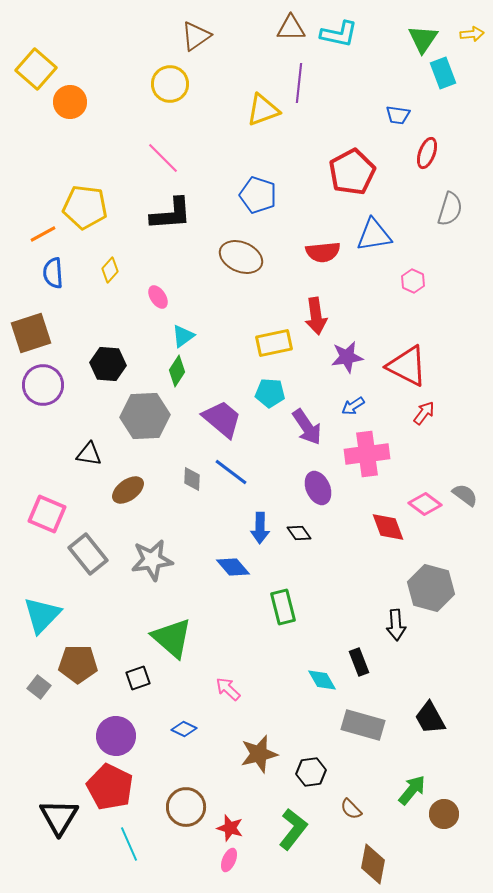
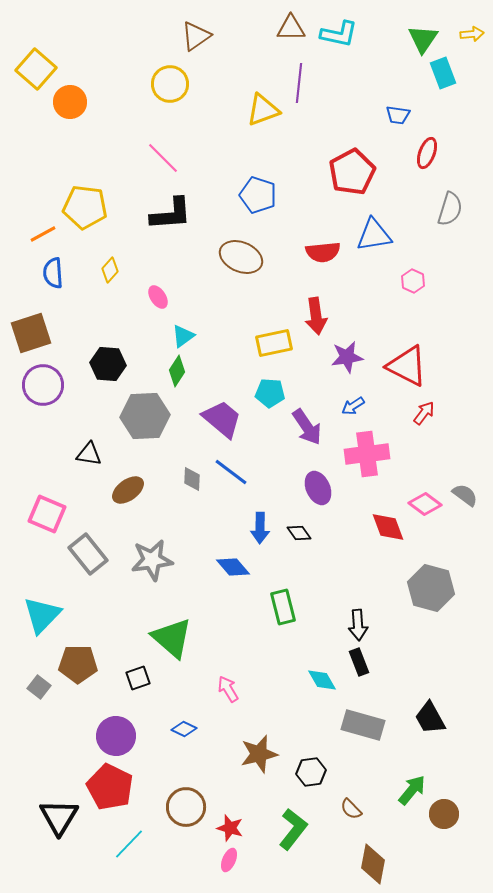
black arrow at (396, 625): moved 38 px left
pink arrow at (228, 689): rotated 16 degrees clockwise
cyan line at (129, 844): rotated 68 degrees clockwise
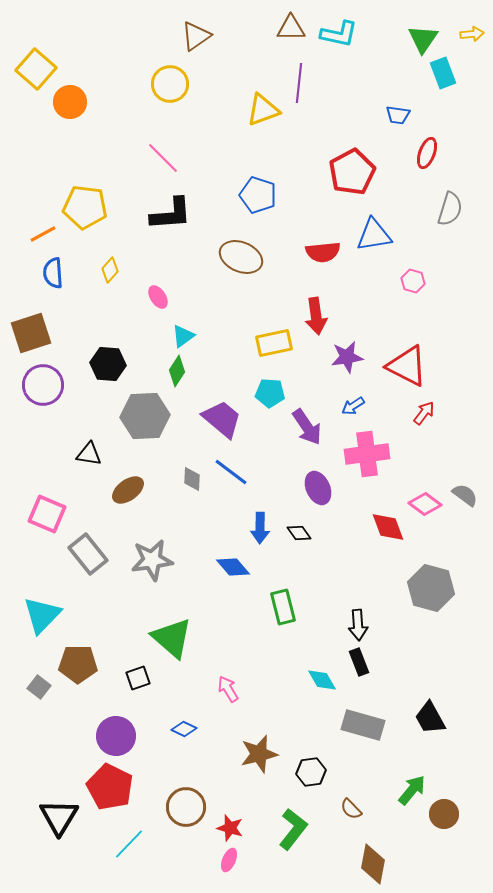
pink hexagon at (413, 281): rotated 10 degrees counterclockwise
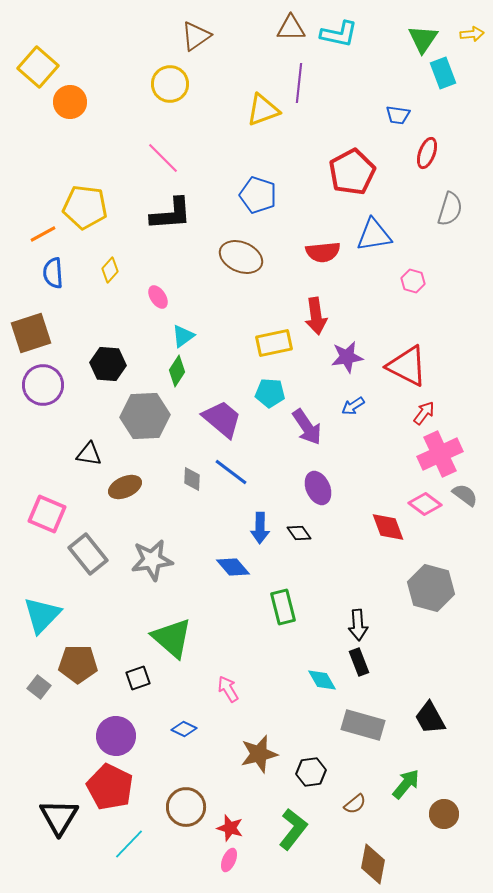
yellow square at (36, 69): moved 2 px right, 2 px up
pink cross at (367, 454): moved 73 px right; rotated 18 degrees counterclockwise
brown ellipse at (128, 490): moved 3 px left, 3 px up; rotated 12 degrees clockwise
green arrow at (412, 790): moved 6 px left, 6 px up
brown semicircle at (351, 809): moved 4 px right, 5 px up; rotated 85 degrees counterclockwise
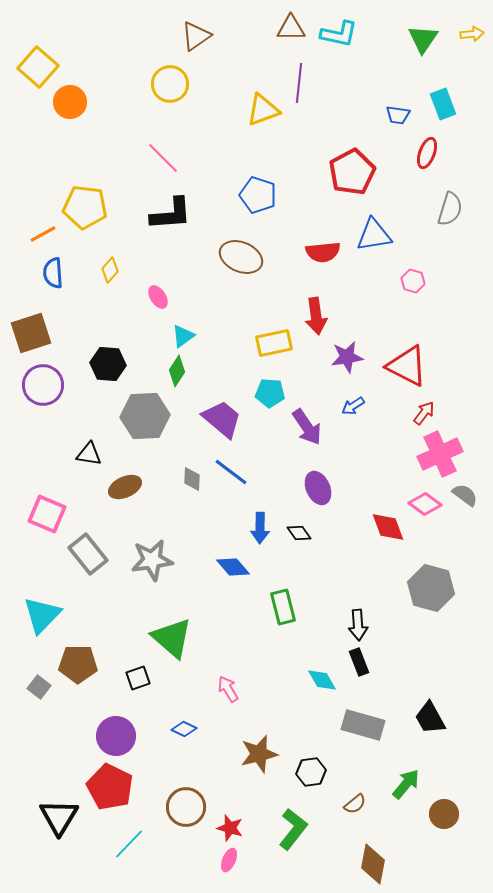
cyan rectangle at (443, 73): moved 31 px down
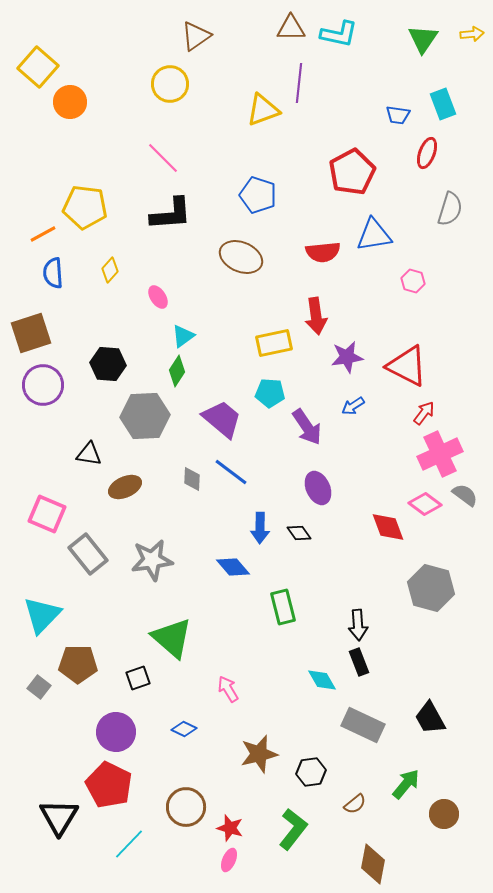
gray rectangle at (363, 725): rotated 9 degrees clockwise
purple circle at (116, 736): moved 4 px up
red pentagon at (110, 787): moved 1 px left, 2 px up
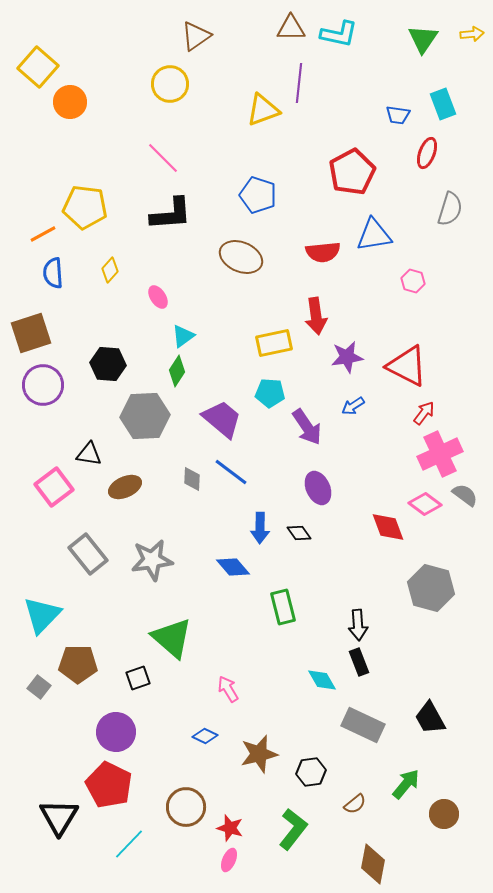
pink square at (47, 514): moved 7 px right, 27 px up; rotated 30 degrees clockwise
blue diamond at (184, 729): moved 21 px right, 7 px down
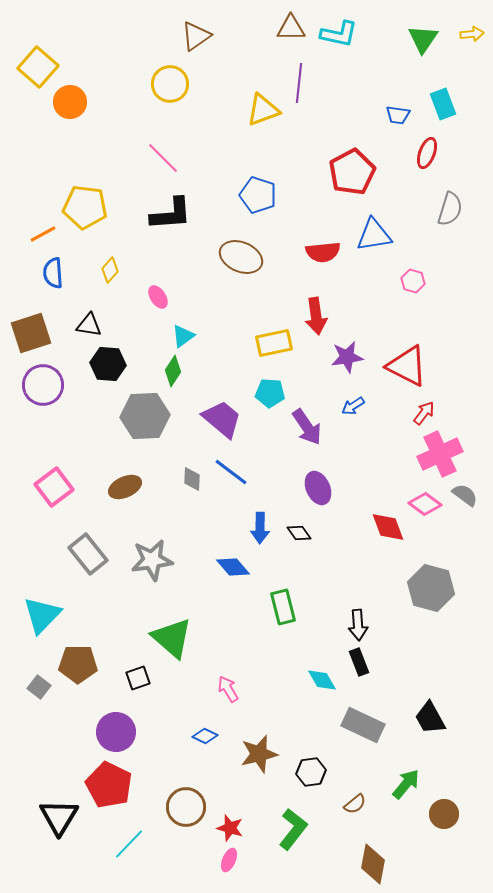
green diamond at (177, 371): moved 4 px left
black triangle at (89, 454): moved 129 px up
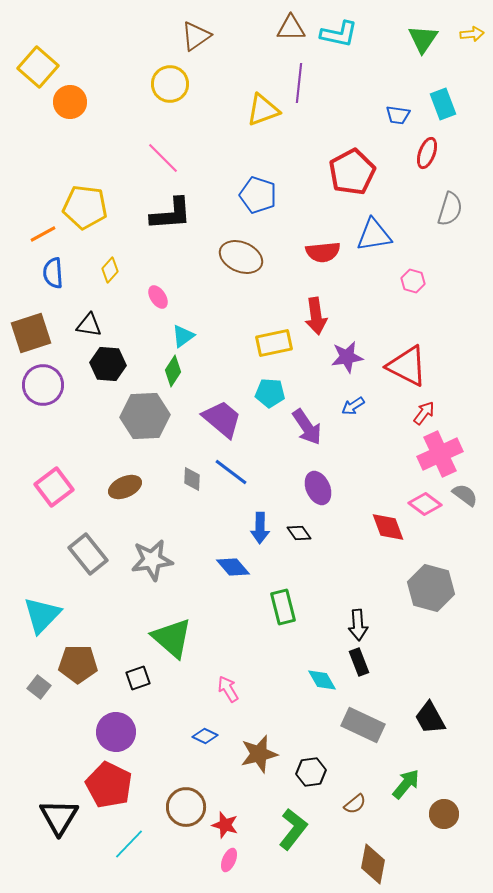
red star at (230, 828): moved 5 px left, 3 px up
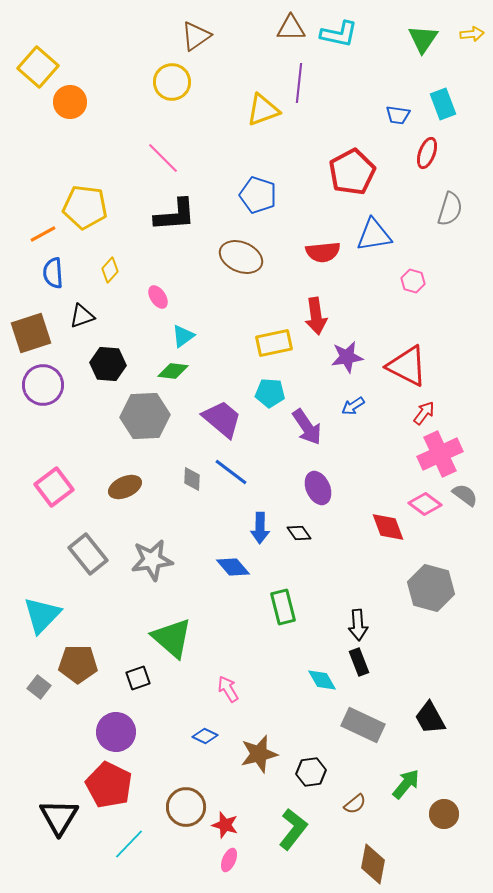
yellow circle at (170, 84): moved 2 px right, 2 px up
black L-shape at (171, 214): moved 4 px right, 1 px down
black triangle at (89, 325): moved 7 px left, 9 px up; rotated 28 degrees counterclockwise
green diamond at (173, 371): rotated 64 degrees clockwise
